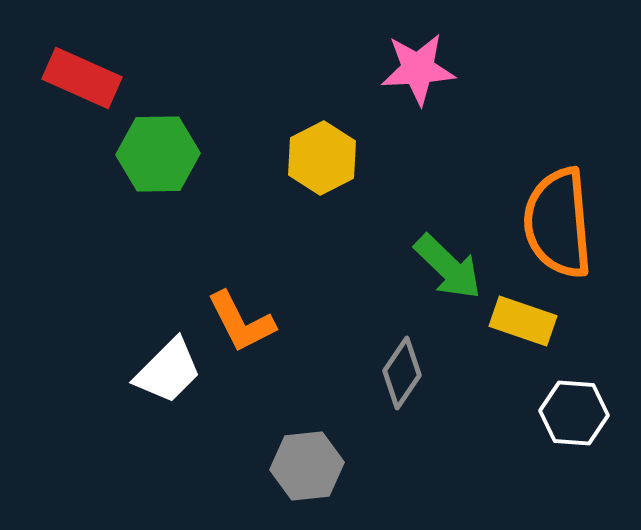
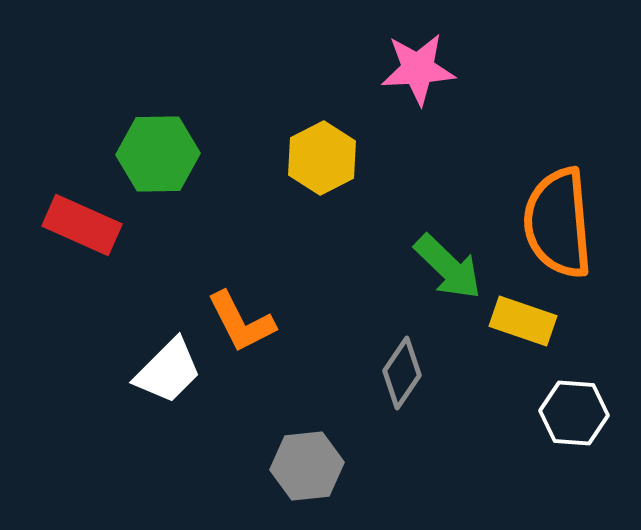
red rectangle: moved 147 px down
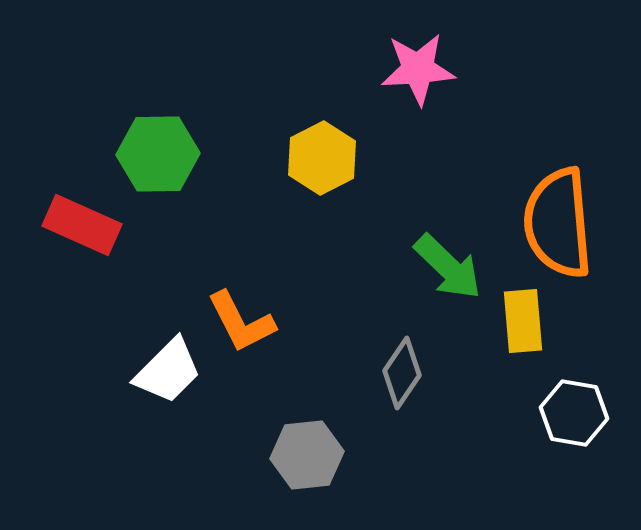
yellow rectangle: rotated 66 degrees clockwise
white hexagon: rotated 6 degrees clockwise
gray hexagon: moved 11 px up
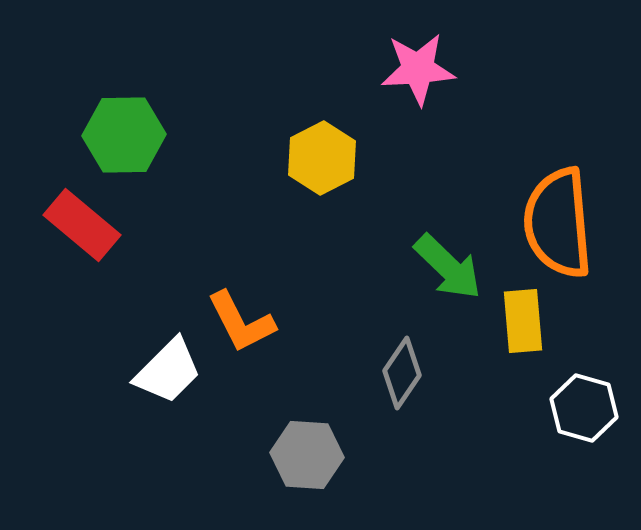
green hexagon: moved 34 px left, 19 px up
red rectangle: rotated 16 degrees clockwise
white hexagon: moved 10 px right, 5 px up; rotated 6 degrees clockwise
gray hexagon: rotated 10 degrees clockwise
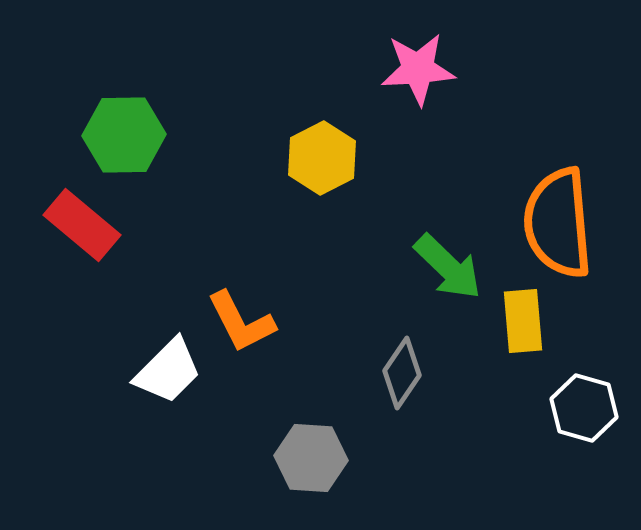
gray hexagon: moved 4 px right, 3 px down
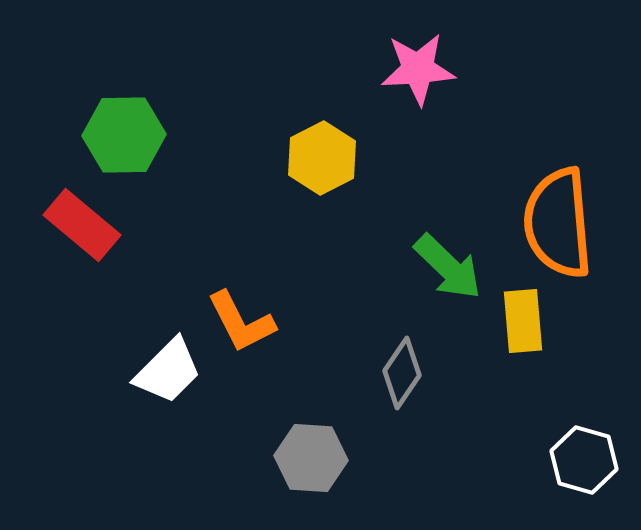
white hexagon: moved 52 px down
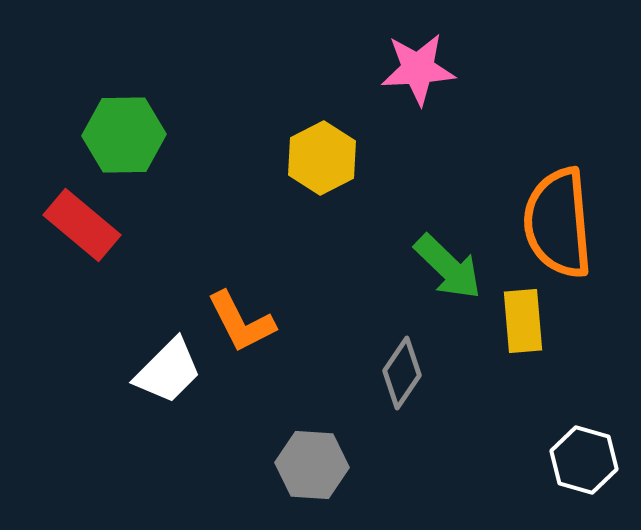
gray hexagon: moved 1 px right, 7 px down
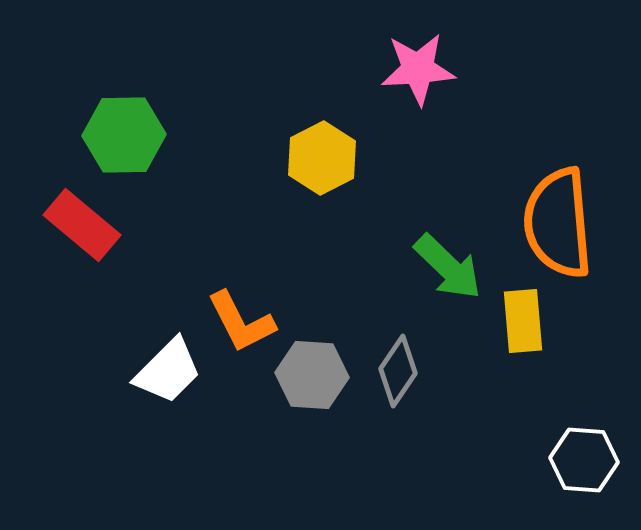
gray diamond: moved 4 px left, 2 px up
white hexagon: rotated 12 degrees counterclockwise
gray hexagon: moved 90 px up
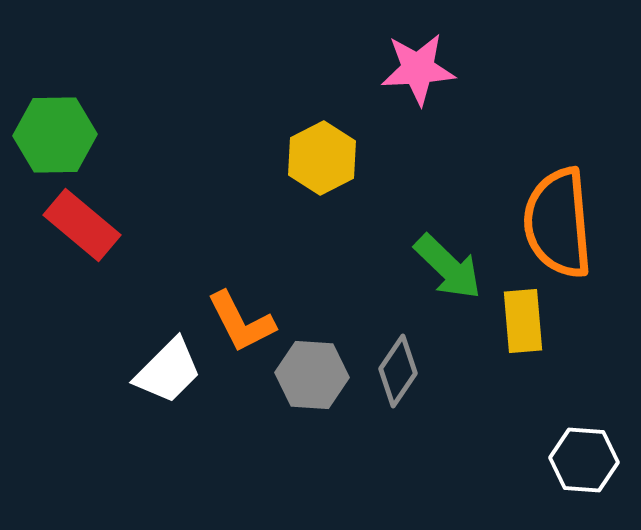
green hexagon: moved 69 px left
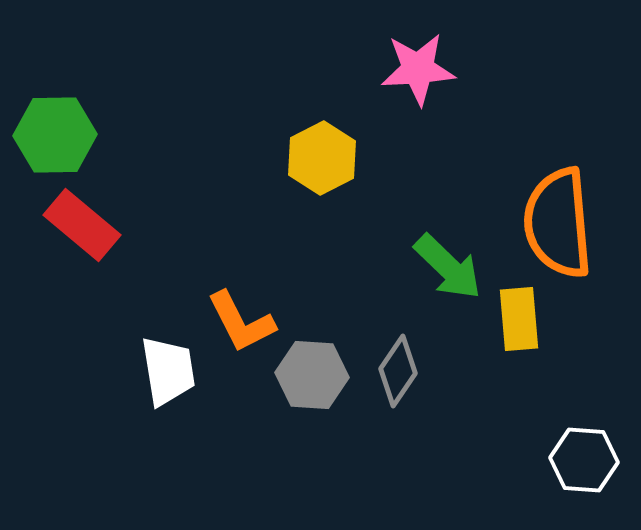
yellow rectangle: moved 4 px left, 2 px up
white trapezoid: rotated 54 degrees counterclockwise
